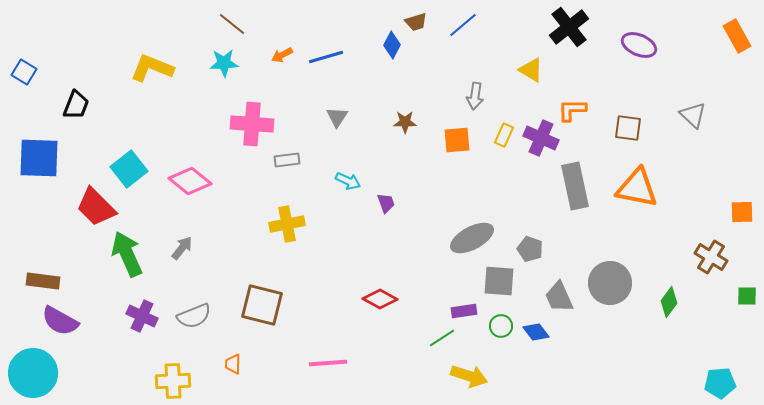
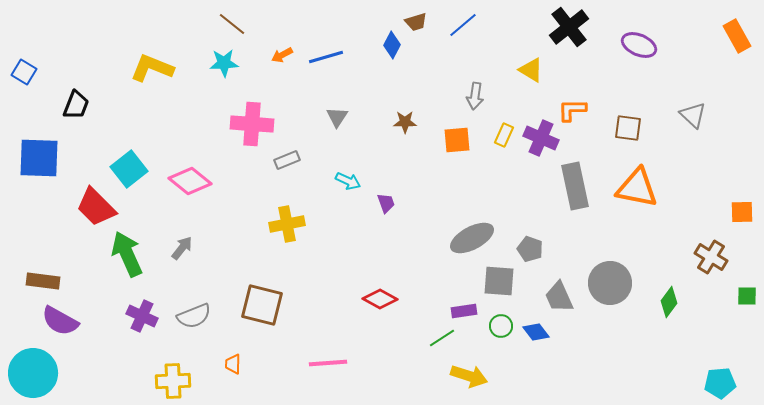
gray rectangle at (287, 160): rotated 15 degrees counterclockwise
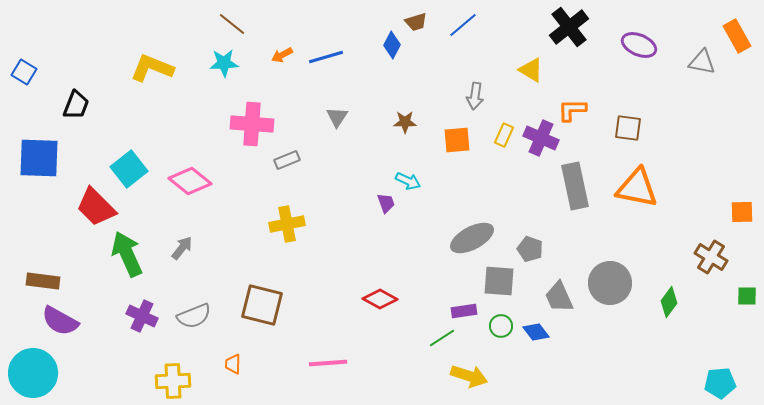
gray triangle at (693, 115): moved 9 px right, 53 px up; rotated 32 degrees counterclockwise
cyan arrow at (348, 181): moved 60 px right
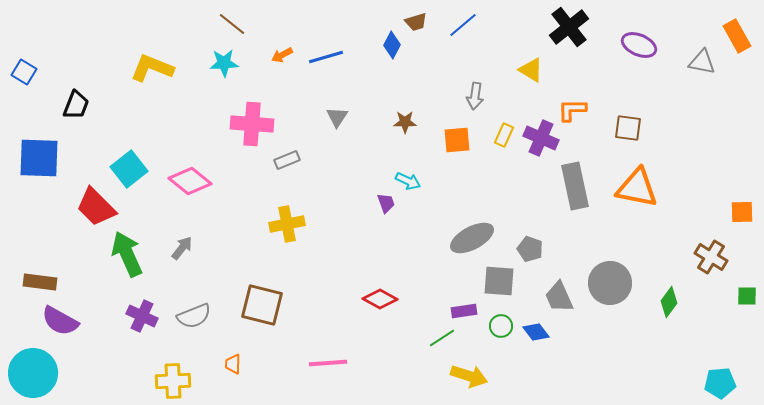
brown rectangle at (43, 281): moved 3 px left, 1 px down
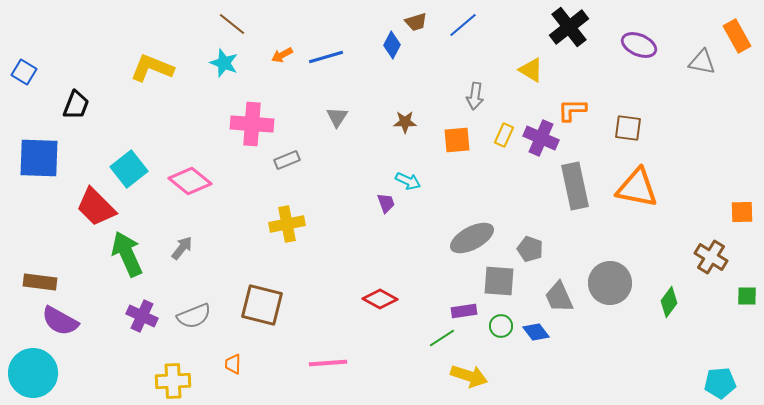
cyan star at (224, 63): rotated 24 degrees clockwise
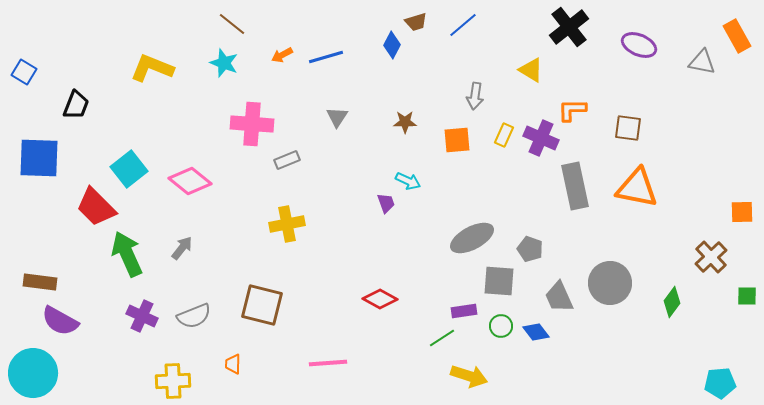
brown cross at (711, 257): rotated 16 degrees clockwise
green diamond at (669, 302): moved 3 px right
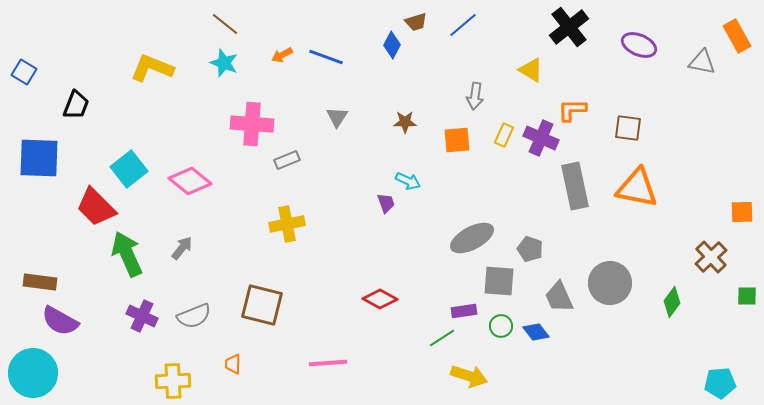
brown line at (232, 24): moved 7 px left
blue line at (326, 57): rotated 36 degrees clockwise
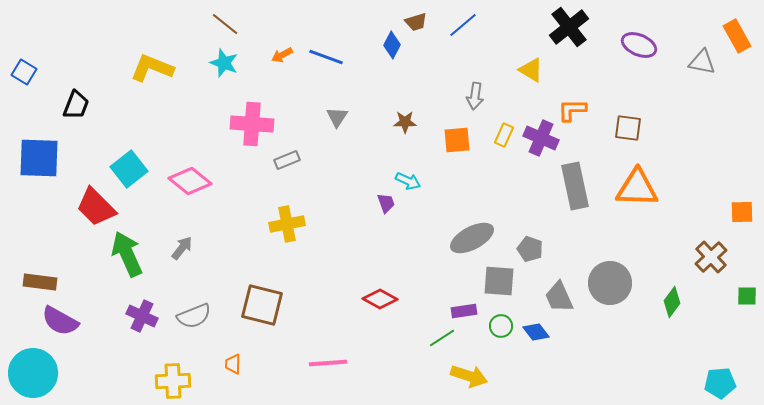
orange triangle at (637, 188): rotated 9 degrees counterclockwise
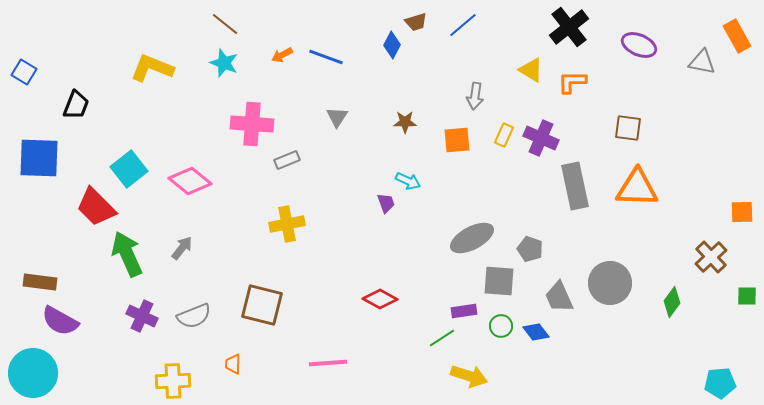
orange L-shape at (572, 110): moved 28 px up
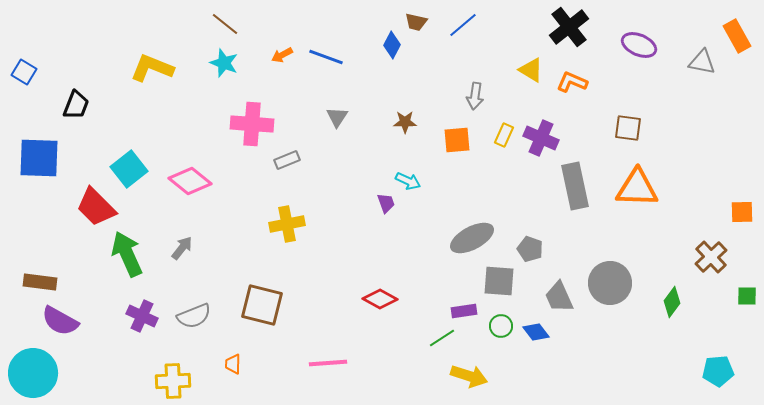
brown trapezoid at (416, 22): rotated 30 degrees clockwise
orange L-shape at (572, 82): rotated 24 degrees clockwise
cyan pentagon at (720, 383): moved 2 px left, 12 px up
